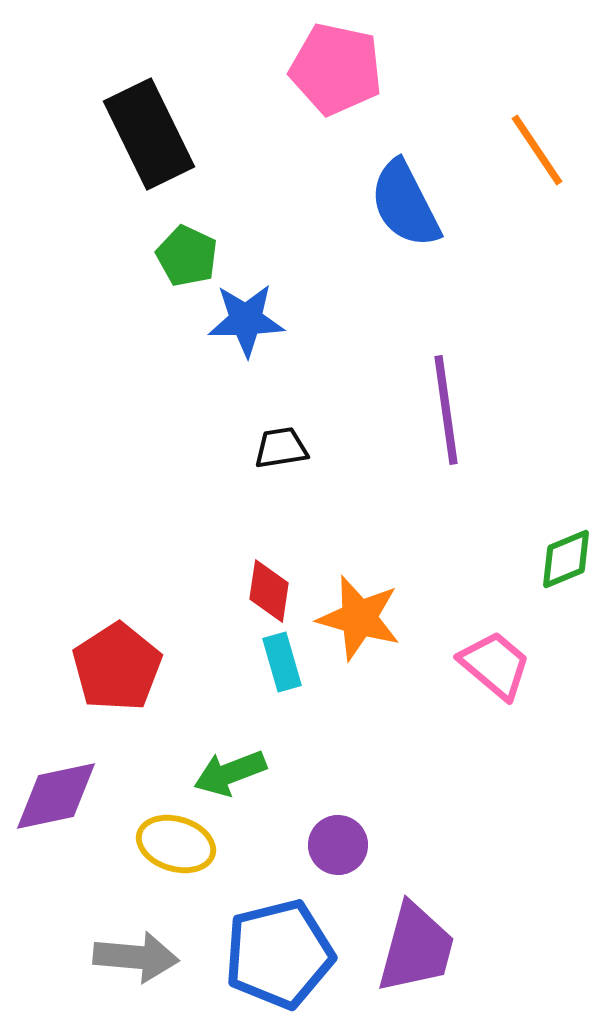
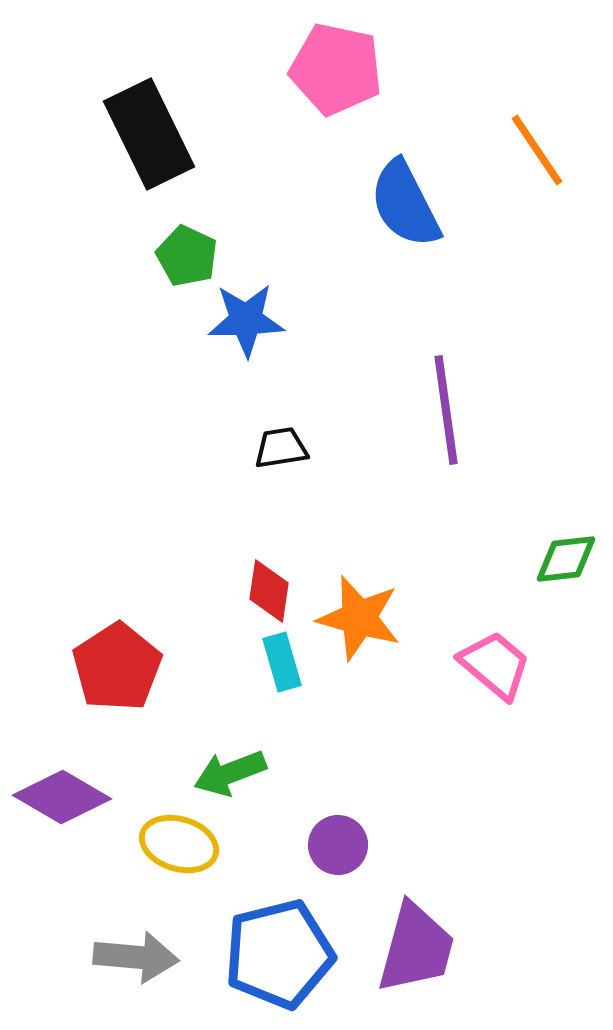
green diamond: rotated 16 degrees clockwise
purple diamond: moved 6 px right, 1 px down; rotated 42 degrees clockwise
yellow ellipse: moved 3 px right
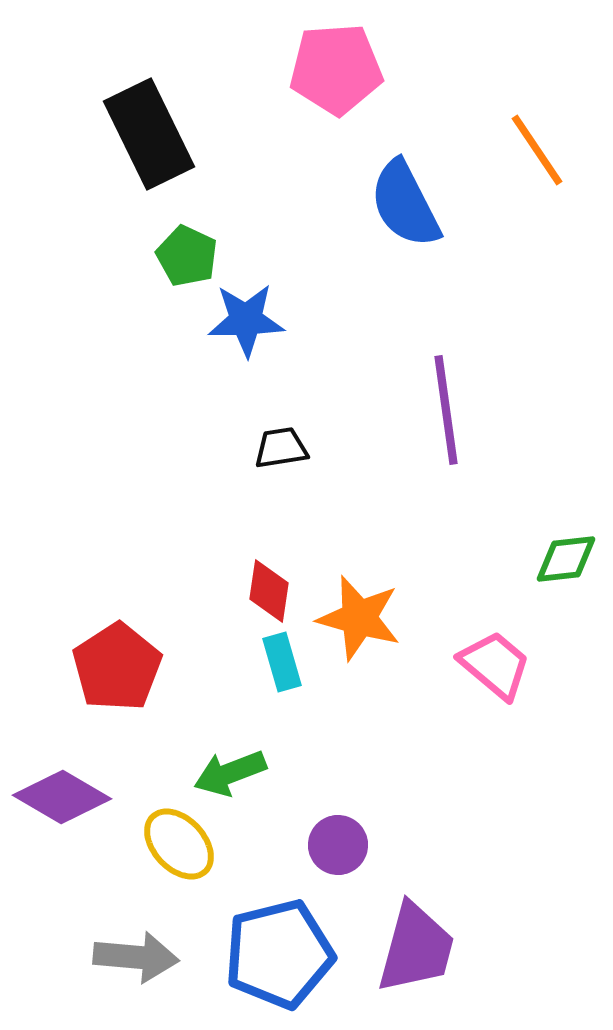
pink pentagon: rotated 16 degrees counterclockwise
yellow ellipse: rotated 30 degrees clockwise
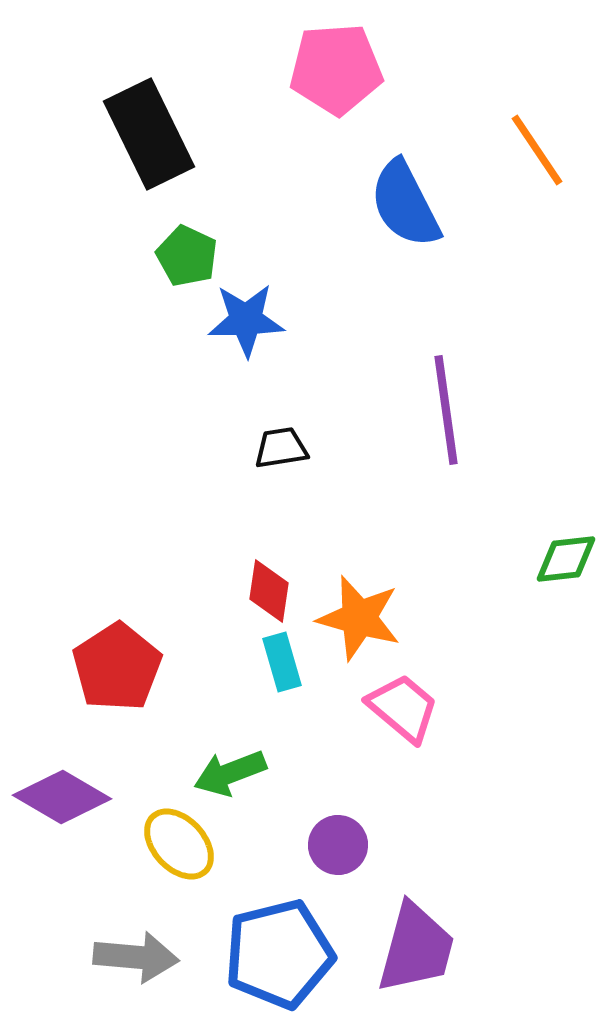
pink trapezoid: moved 92 px left, 43 px down
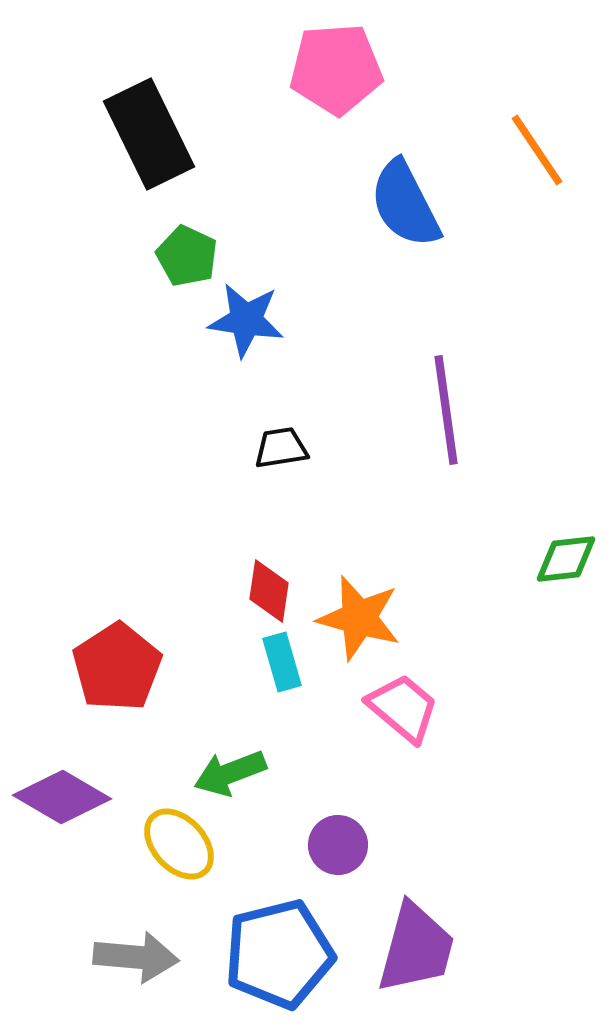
blue star: rotated 10 degrees clockwise
